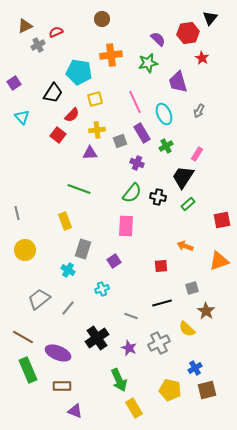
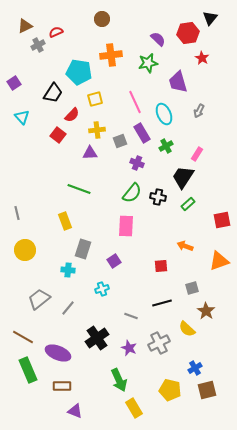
cyan cross at (68, 270): rotated 24 degrees counterclockwise
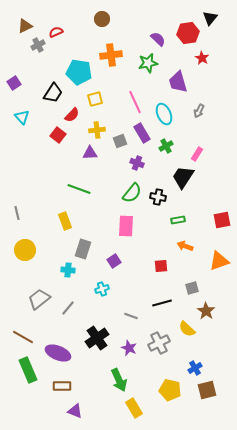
green rectangle at (188, 204): moved 10 px left, 16 px down; rotated 32 degrees clockwise
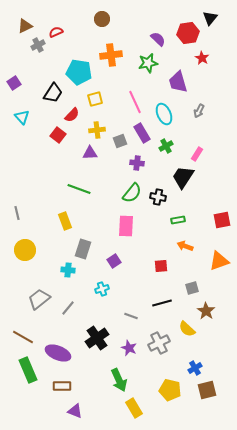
purple cross at (137, 163): rotated 16 degrees counterclockwise
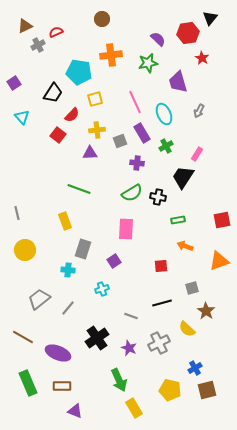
green semicircle at (132, 193): rotated 20 degrees clockwise
pink rectangle at (126, 226): moved 3 px down
green rectangle at (28, 370): moved 13 px down
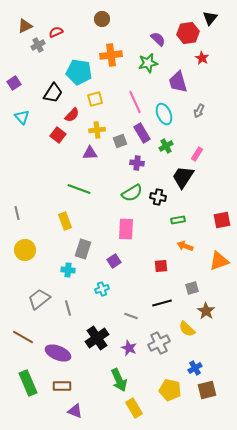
gray line at (68, 308): rotated 56 degrees counterclockwise
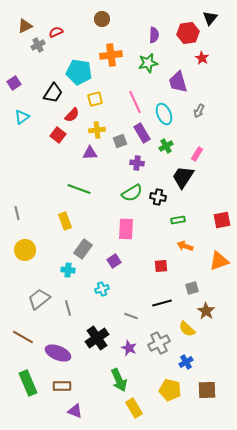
purple semicircle at (158, 39): moved 4 px left, 4 px up; rotated 49 degrees clockwise
cyan triangle at (22, 117): rotated 35 degrees clockwise
gray rectangle at (83, 249): rotated 18 degrees clockwise
blue cross at (195, 368): moved 9 px left, 6 px up
brown square at (207, 390): rotated 12 degrees clockwise
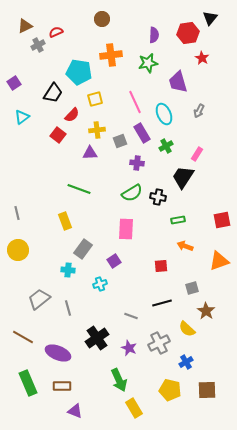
yellow circle at (25, 250): moved 7 px left
cyan cross at (102, 289): moved 2 px left, 5 px up
